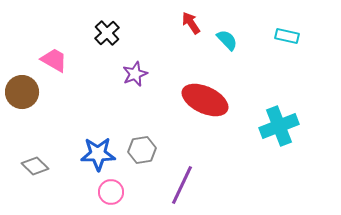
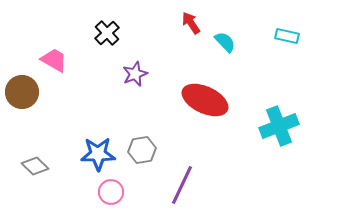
cyan semicircle: moved 2 px left, 2 px down
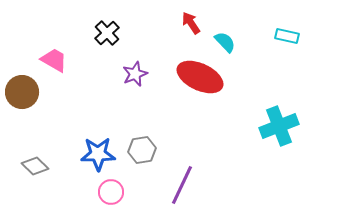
red ellipse: moved 5 px left, 23 px up
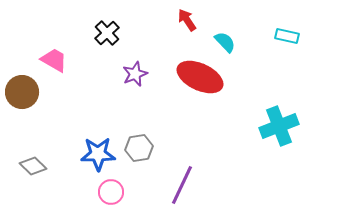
red arrow: moved 4 px left, 3 px up
gray hexagon: moved 3 px left, 2 px up
gray diamond: moved 2 px left
